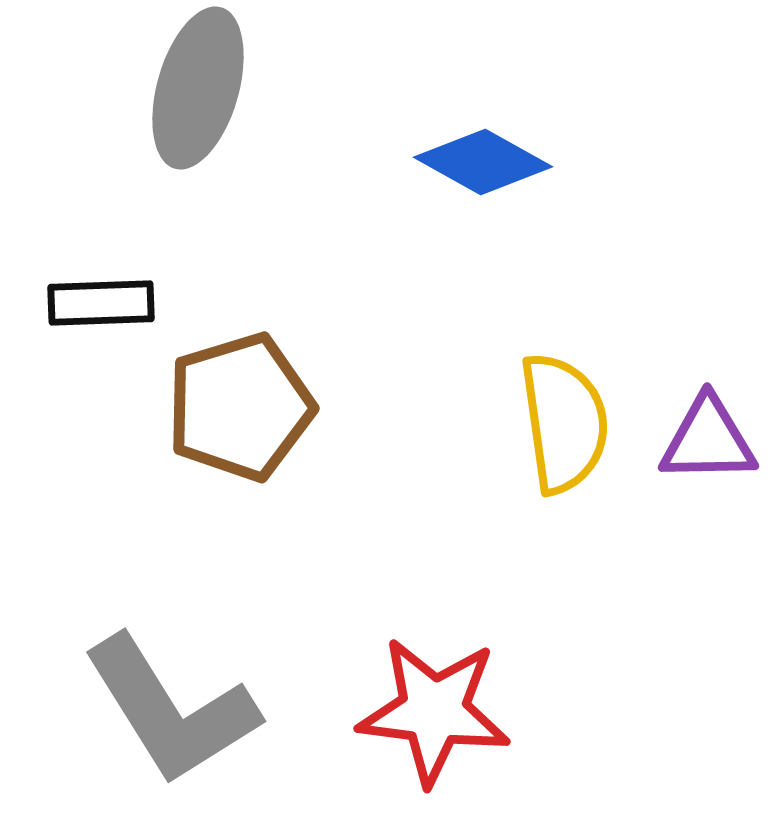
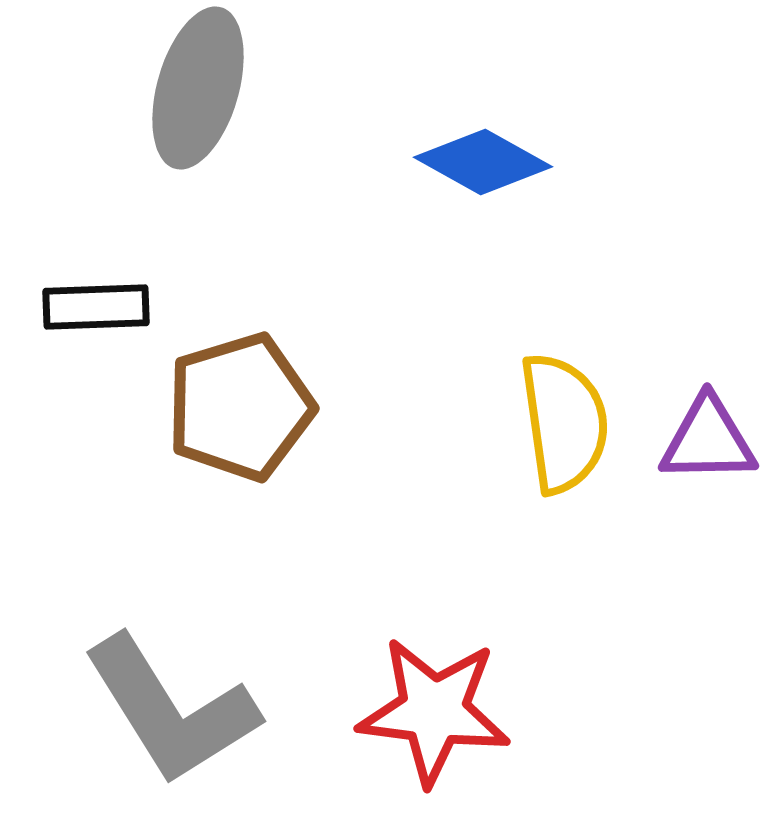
black rectangle: moved 5 px left, 4 px down
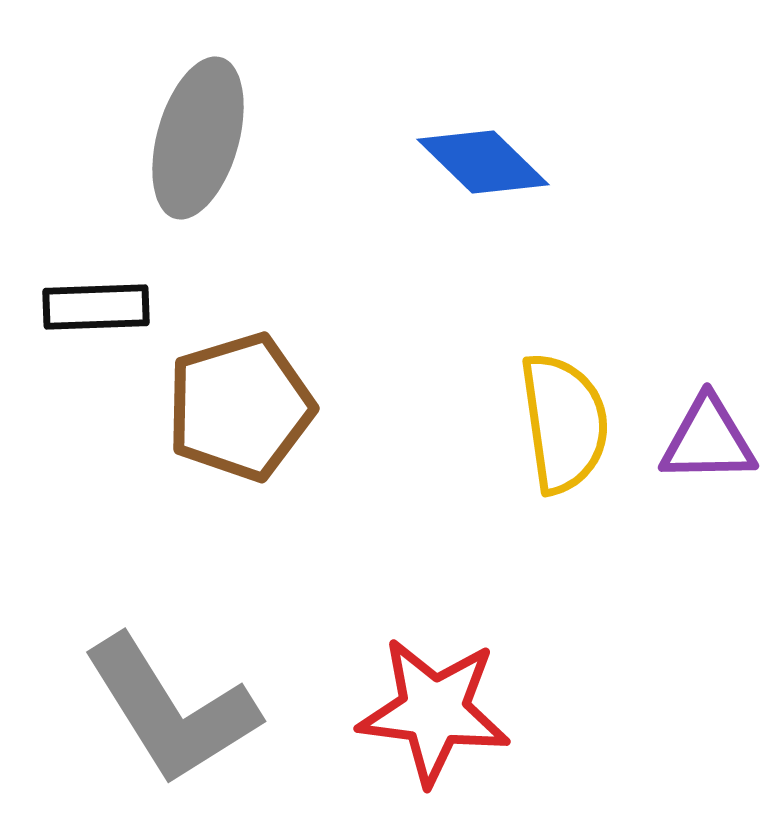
gray ellipse: moved 50 px down
blue diamond: rotated 15 degrees clockwise
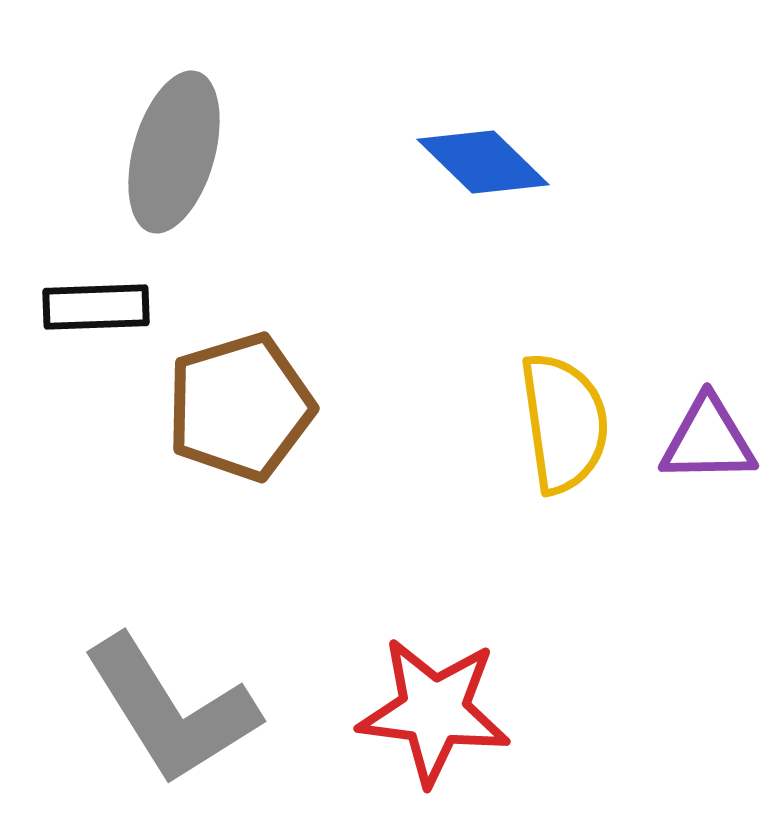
gray ellipse: moved 24 px left, 14 px down
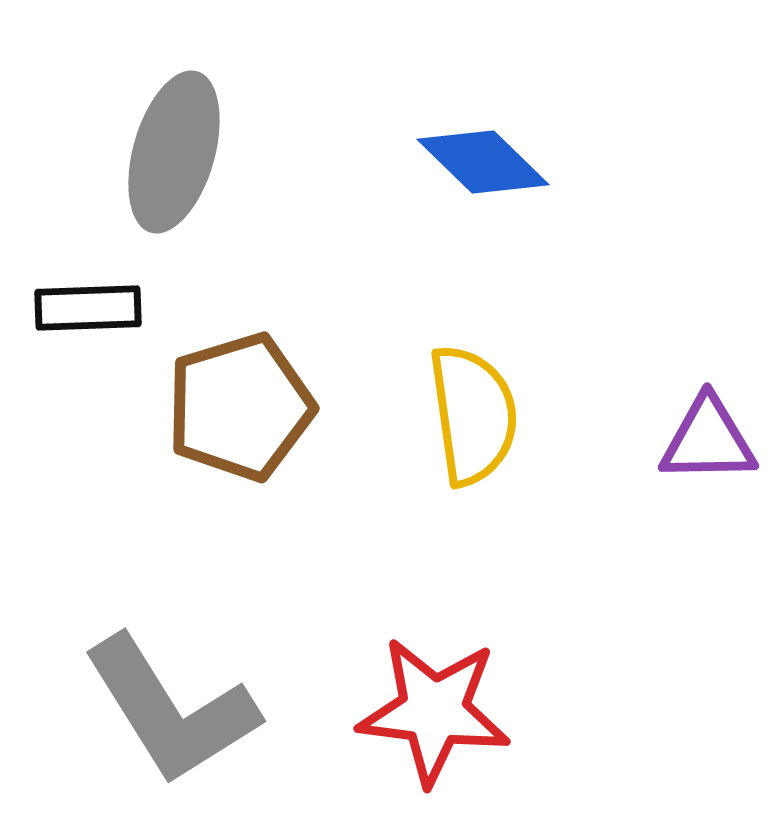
black rectangle: moved 8 px left, 1 px down
yellow semicircle: moved 91 px left, 8 px up
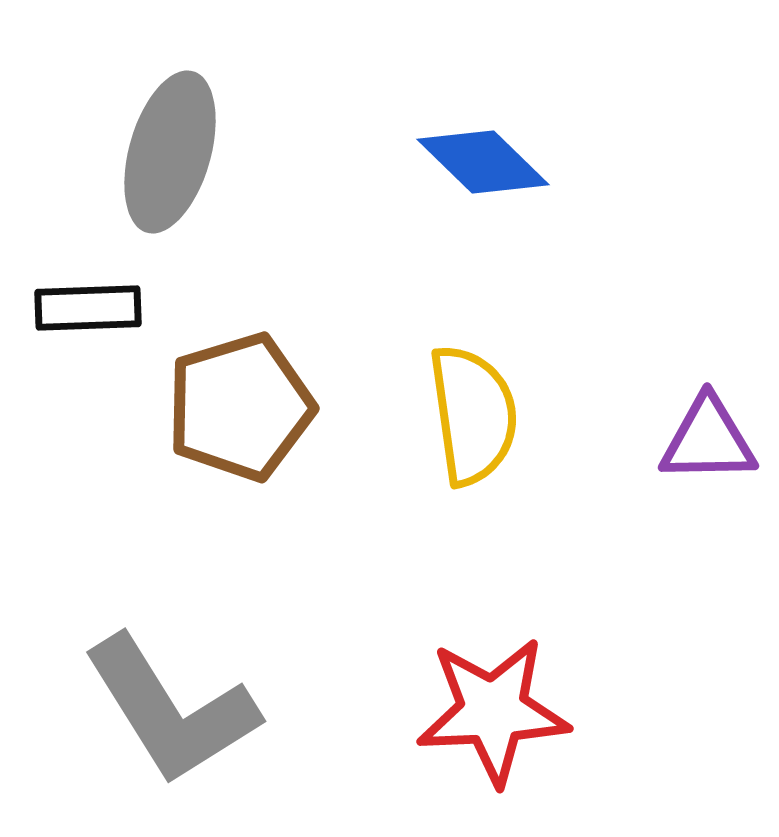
gray ellipse: moved 4 px left
red star: moved 59 px right; rotated 10 degrees counterclockwise
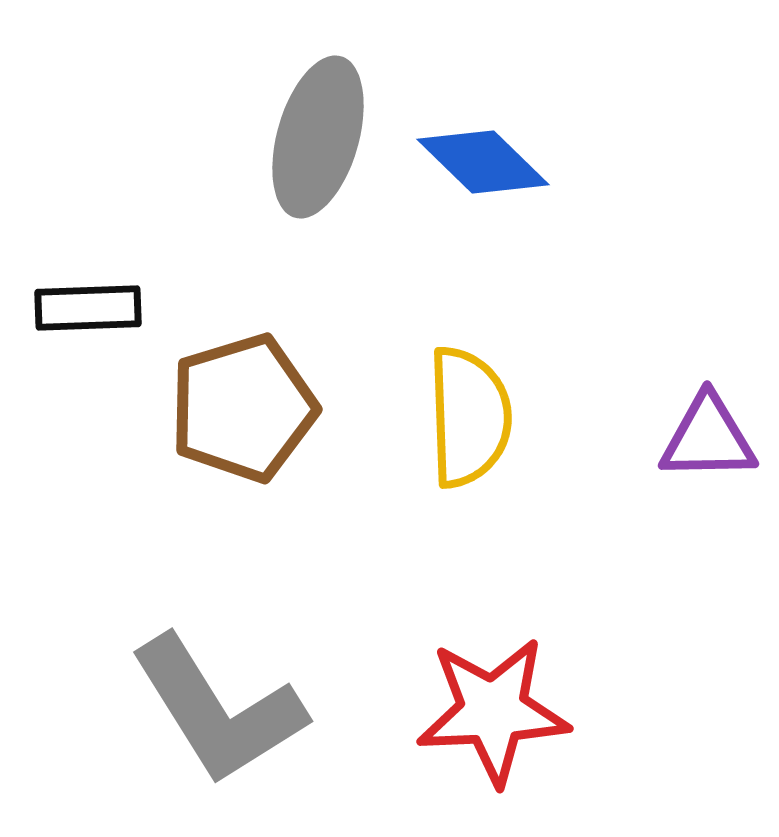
gray ellipse: moved 148 px right, 15 px up
brown pentagon: moved 3 px right, 1 px down
yellow semicircle: moved 4 px left, 2 px down; rotated 6 degrees clockwise
purple triangle: moved 2 px up
gray L-shape: moved 47 px right
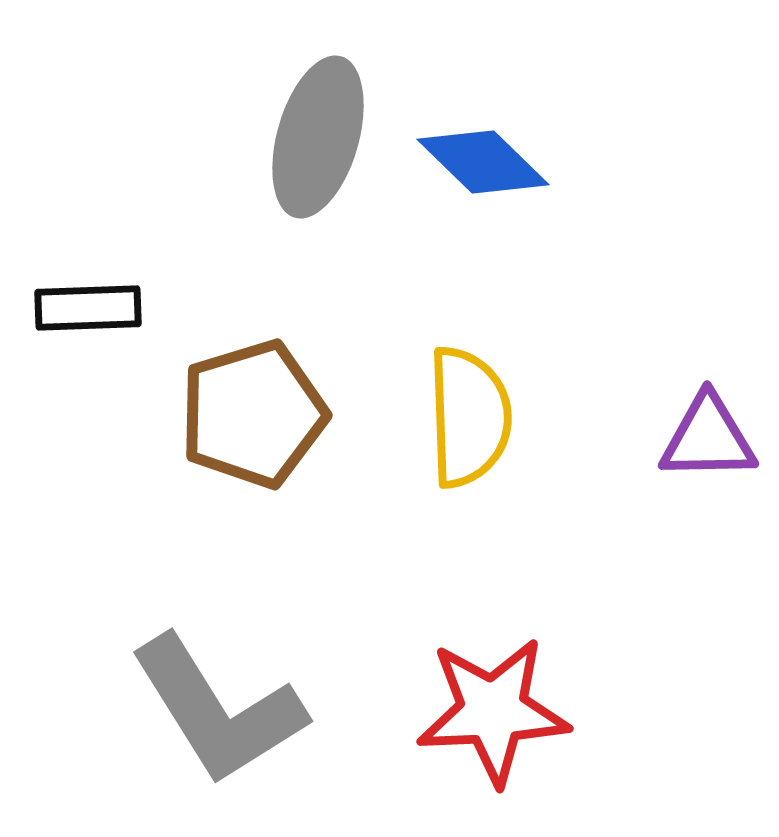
brown pentagon: moved 10 px right, 6 px down
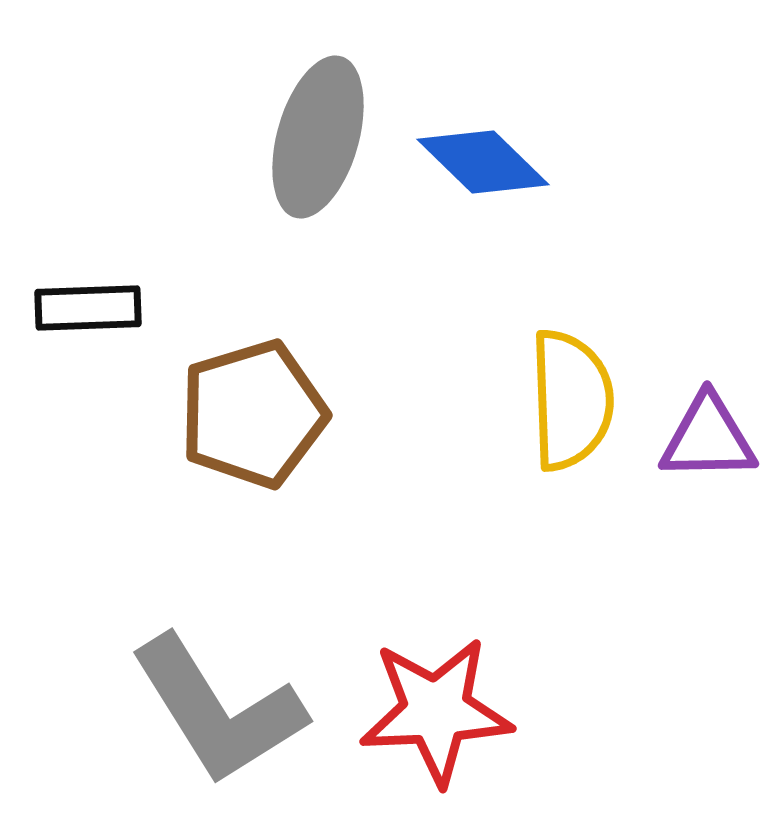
yellow semicircle: moved 102 px right, 17 px up
red star: moved 57 px left
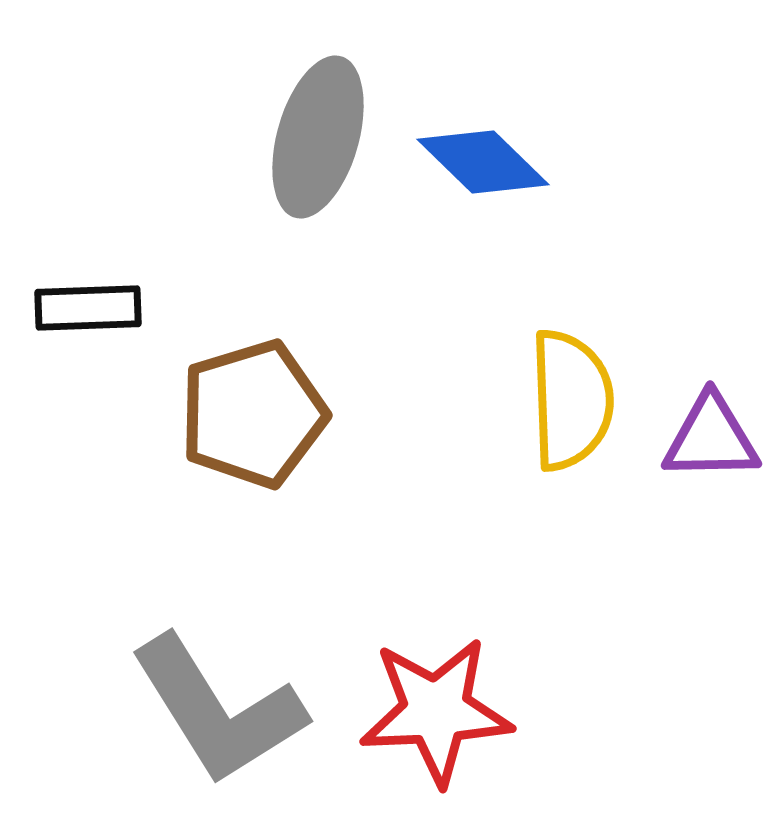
purple triangle: moved 3 px right
